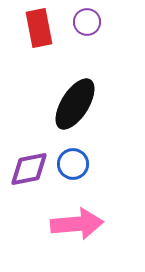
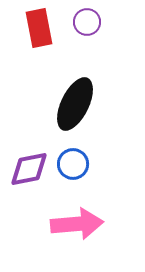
black ellipse: rotated 6 degrees counterclockwise
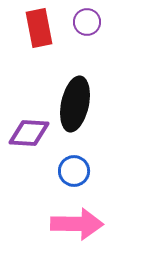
black ellipse: rotated 14 degrees counterclockwise
blue circle: moved 1 px right, 7 px down
purple diamond: moved 36 px up; rotated 15 degrees clockwise
pink arrow: rotated 6 degrees clockwise
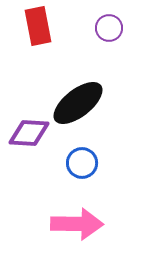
purple circle: moved 22 px right, 6 px down
red rectangle: moved 1 px left, 2 px up
black ellipse: moved 3 px right, 1 px up; rotated 40 degrees clockwise
blue circle: moved 8 px right, 8 px up
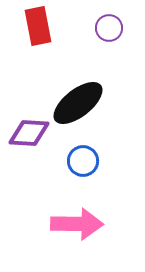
blue circle: moved 1 px right, 2 px up
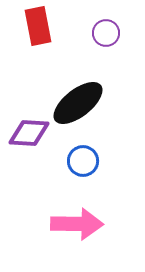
purple circle: moved 3 px left, 5 px down
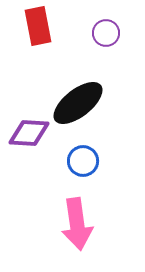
pink arrow: rotated 81 degrees clockwise
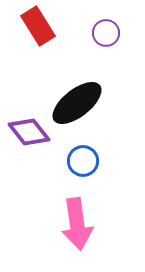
red rectangle: rotated 21 degrees counterclockwise
black ellipse: moved 1 px left
purple diamond: moved 1 px up; rotated 48 degrees clockwise
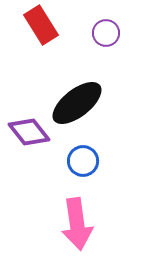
red rectangle: moved 3 px right, 1 px up
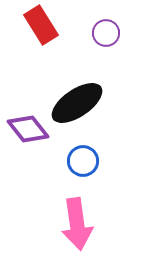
black ellipse: rotated 4 degrees clockwise
purple diamond: moved 1 px left, 3 px up
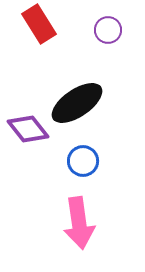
red rectangle: moved 2 px left, 1 px up
purple circle: moved 2 px right, 3 px up
pink arrow: moved 2 px right, 1 px up
